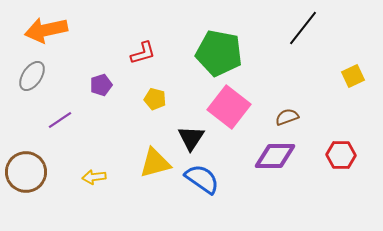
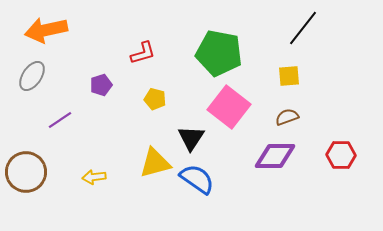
yellow square: moved 64 px left; rotated 20 degrees clockwise
blue semicircle: moved 5 px left
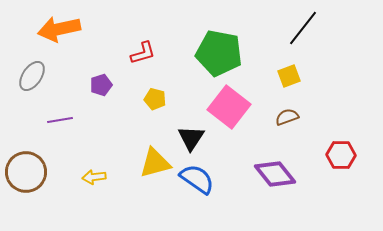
orange arrow: moved 13 px right, 1 px up
yellow square: rotated 15 degrees counterclockwise
purple line: rotated 25 degrees clockwise
purple diamond: moved 18 px down; rotated 51 degrees clockwise
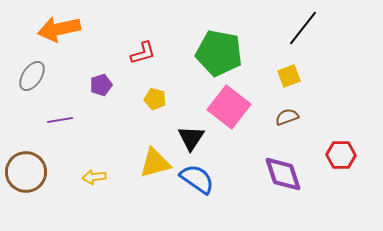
purple diamond: moved 8 px right; rotated 21 degrees clockwise
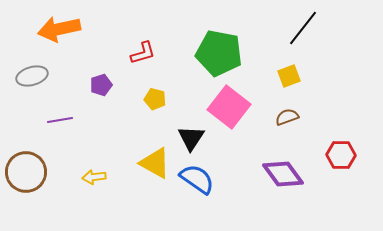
gray ellipse: rotated 40 degrees clockwise
yellow triangle: rotated 44 degrees clockwise
purple diamond: rotated 18 degrees counterclockwise
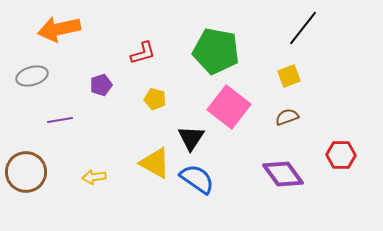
green pentagon: moved 3 px left, 2 px up
